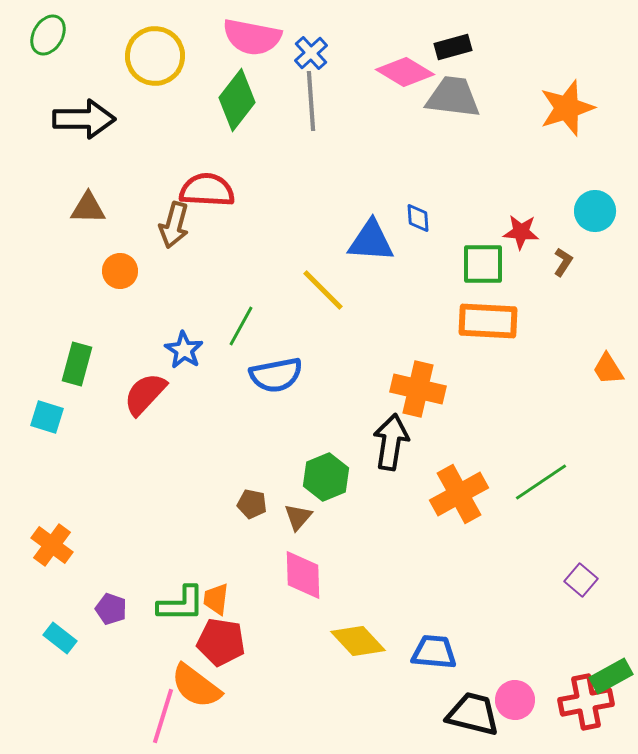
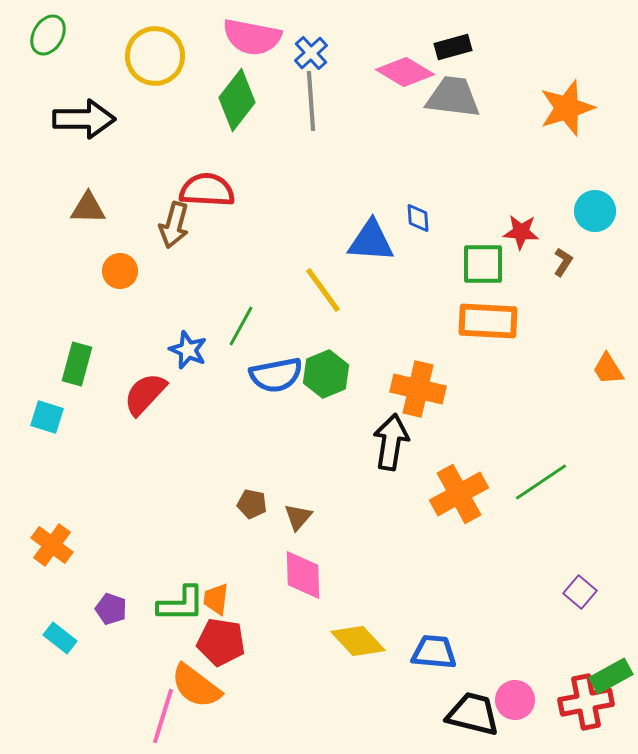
yellow line at (323, 290): rotated 9 degrees clockwise
blue star at (184, 350): moved 4 px right; rotated 9 degrees counterclockwise
green hexagon at (326, 477): moved 103 px up
purple square at (581, 580): moved 1 px left, 12 px down
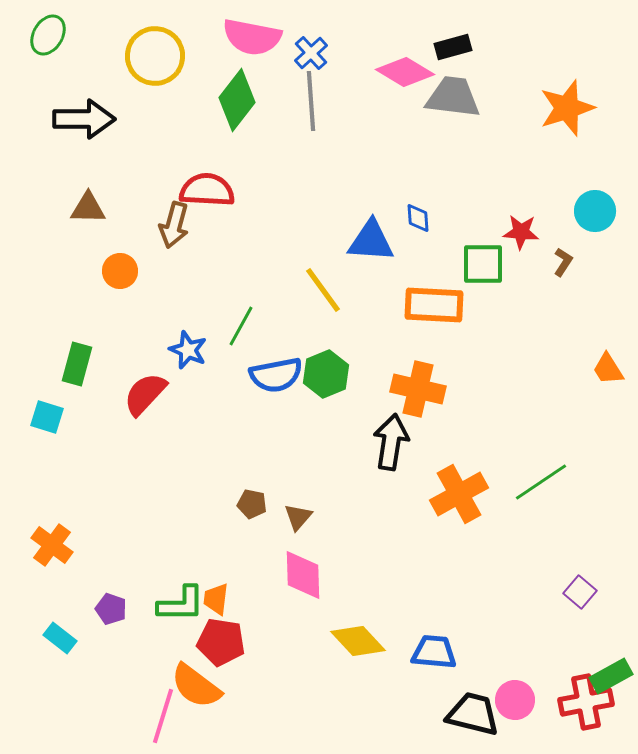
orange rectangle at (488, 321): moved 54 px left, 16 px up
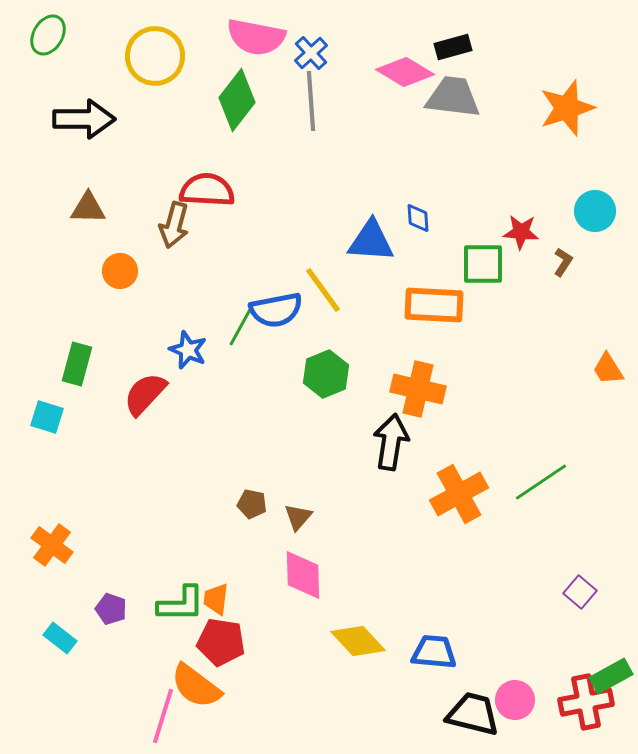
pink semicircle at (252, 37): moved 4 px right
blue semicircle at (276, 375): moved 65 px up
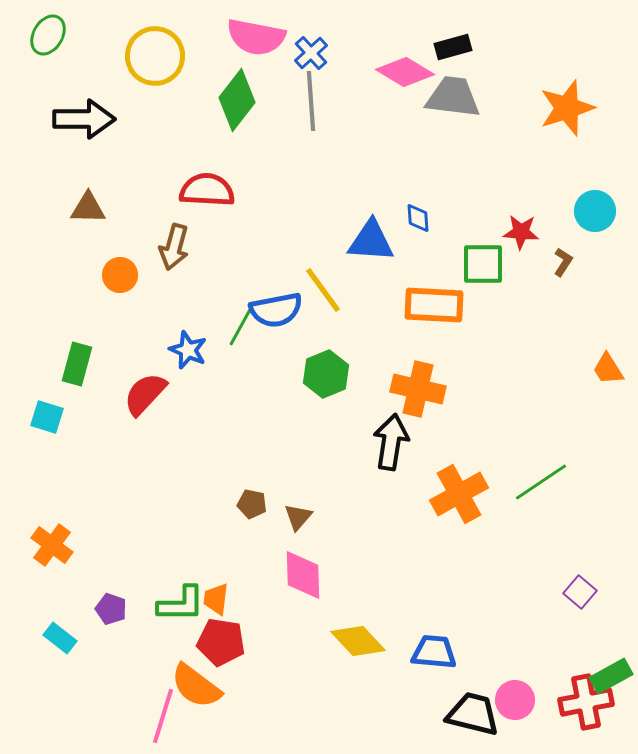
brown arrow at (174, 225): moved 22 px down
orange circle at (120, 271): moved 4 px down
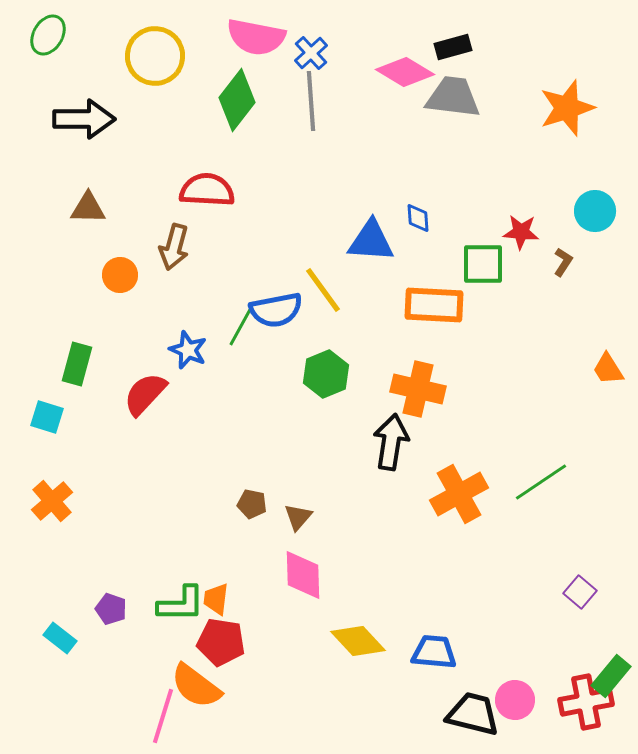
orange cross at (52, 545): moved 44 px up; rotated 12 degrees clockwise
green rectangle at (611, 676): rotated 21 degrees counterclockwise
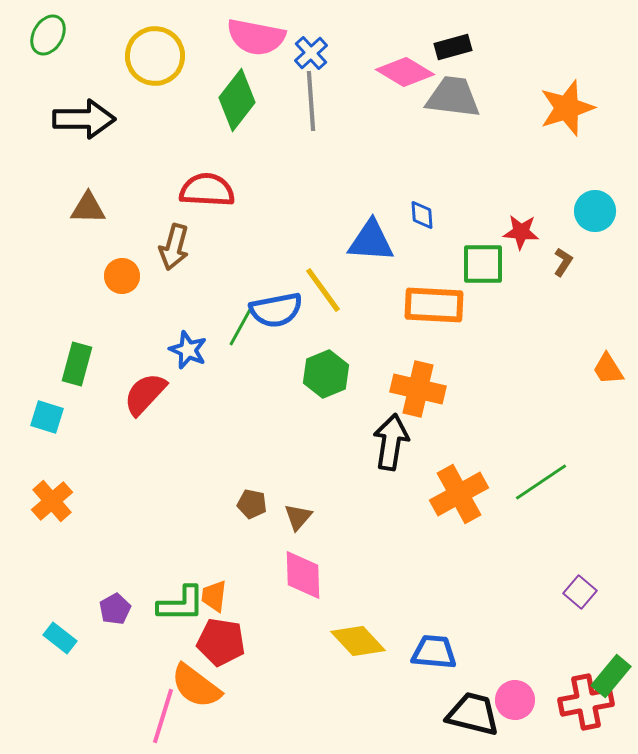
blue diamond at (418, 218): moved 4 px right, 3 px up
orange circle at (120, 275): moved 2 px right, 1 px down
orange trapezoid at (216, 599): moved 2 px left, 3 px up
purple pentagon at (111, 609): moved 4 px right; rotated 24 degrees clockwise
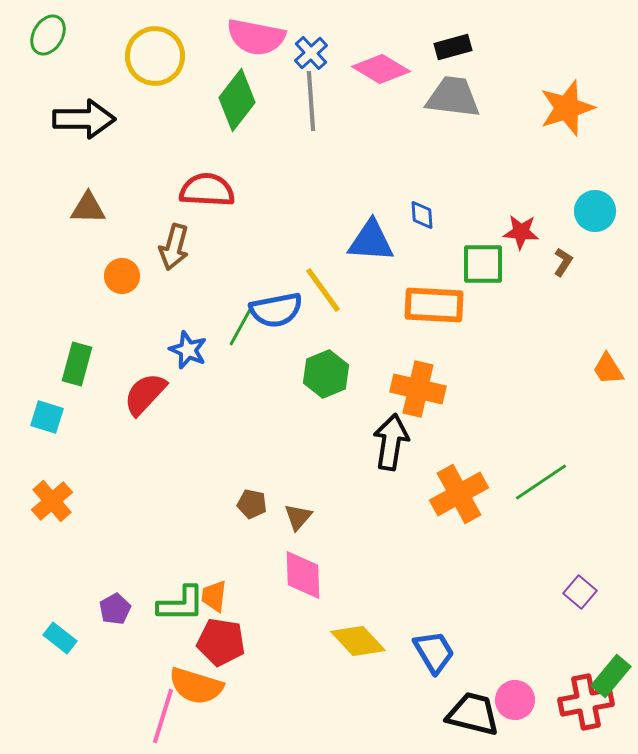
pink diamond at (405, 72): moved 24 px left, 3 px up
blue trapezoid at (434, 652): rotated 54 degrees clockwise
orange semicircle at (196, 686): rotated 20 degrees counterclockwise
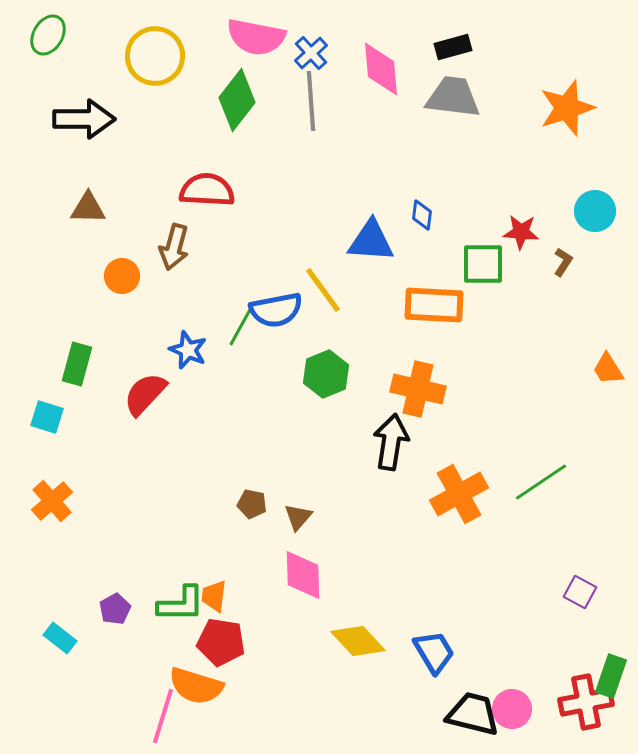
pink diamond at (381, 69): rotated 54 degrees clockwise
blue diamond at (422, 215): rotated 12 degrees clockwise
purple square at (580, 592): rotated 12 degrees counterclockwise
green rectangle at (611, 676): rotated 21 degrees counterclockwise
pink circle at (515, 700): moved 3 px left, 9 px down
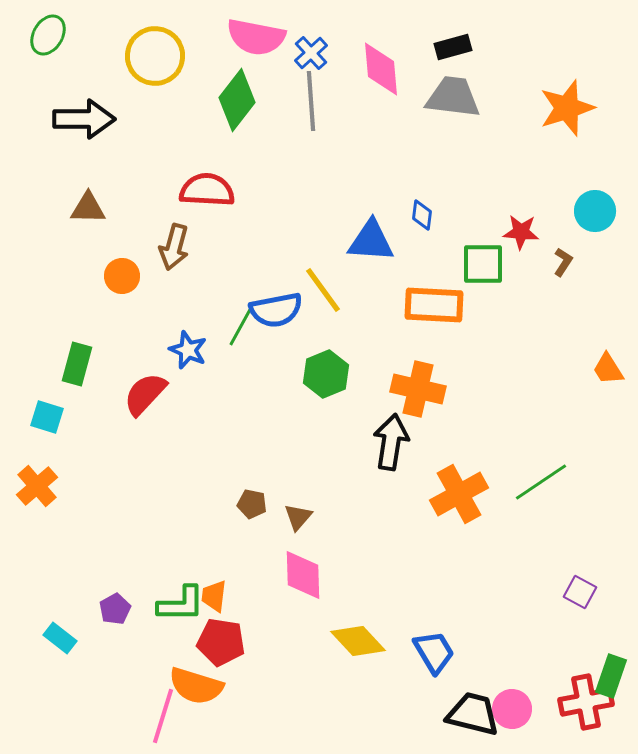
orange cross at (52, 501): moved 15 px left, 15 px up
